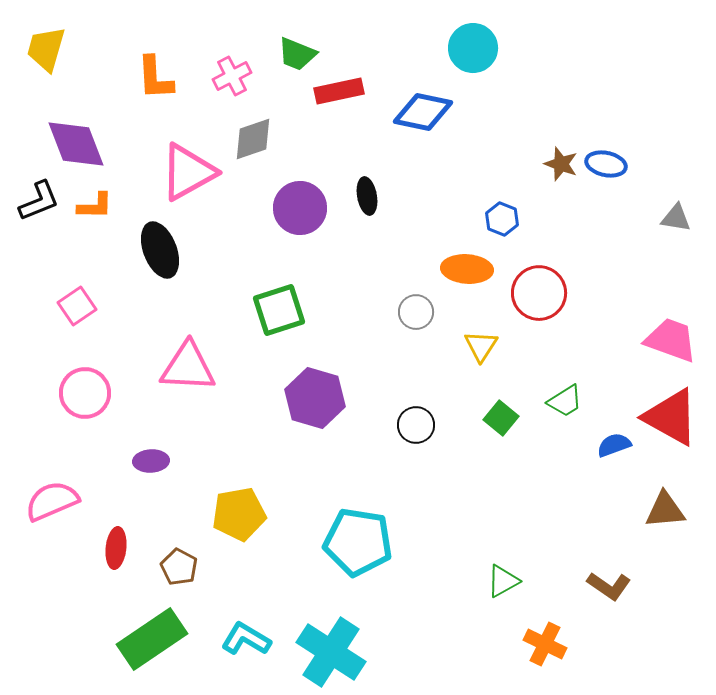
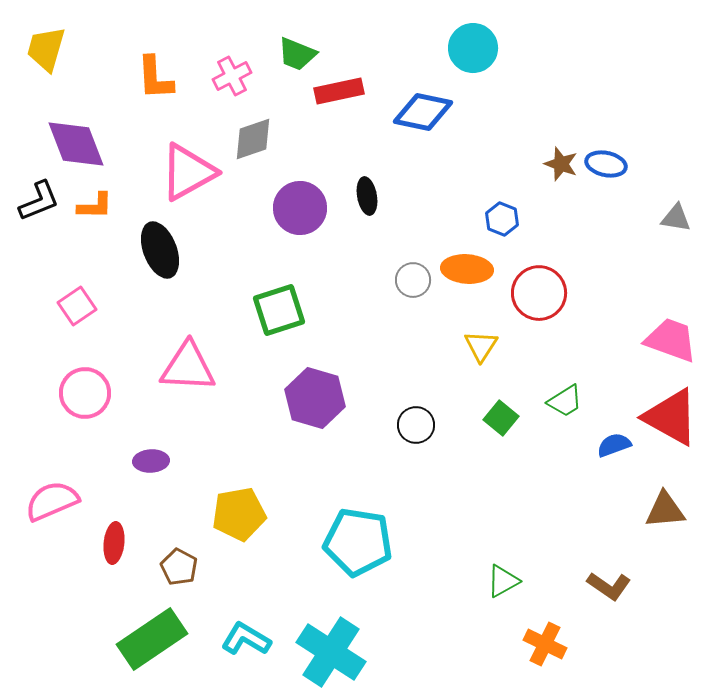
gray circle at (416, 312): moved 3 px left, 32 px up
red ellipse at (116, 548): moved 2 px left, 5 px up
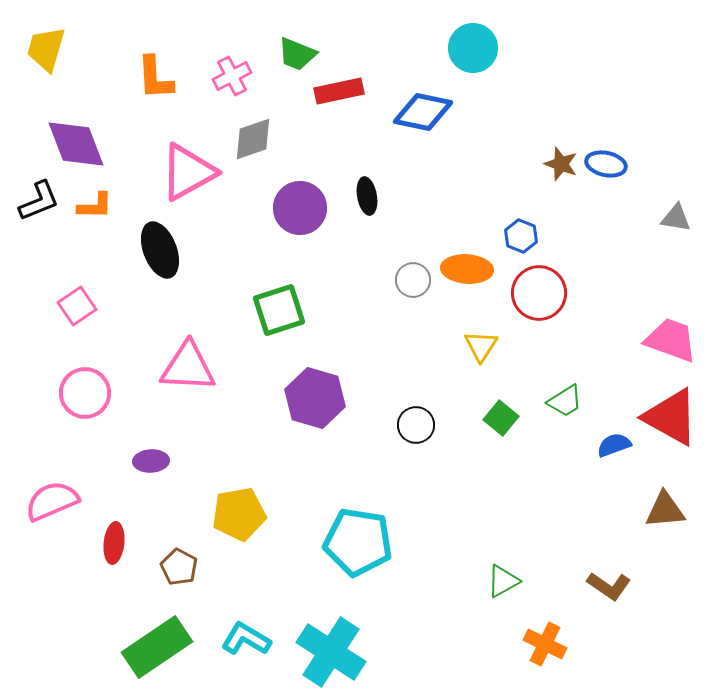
blue hexagon at (502, 219): moved 19 px right, 17 px down
green rectangle at (152, 639): moved 5 px right, 8 px down
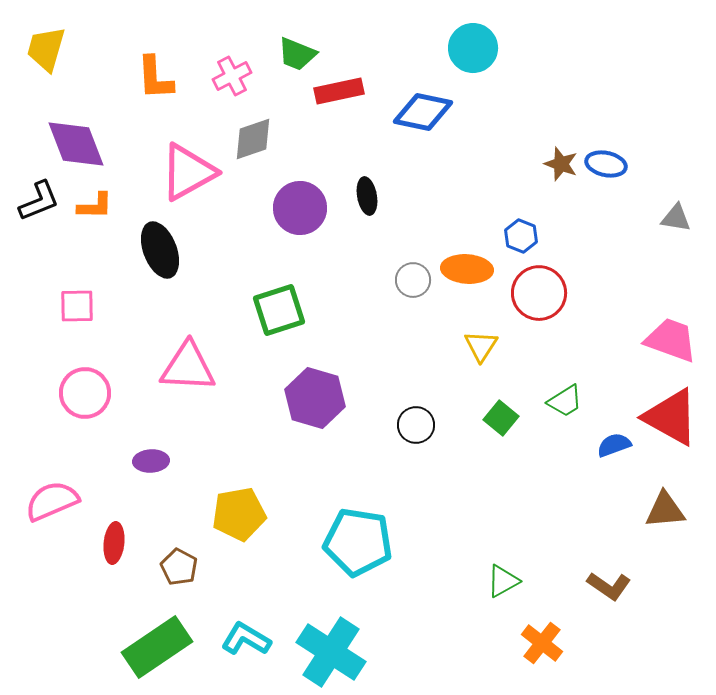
pink square at (77, 306): rotated 33 degrees clockwise
orange cross at (545, 644): moved 3 px left, 1 px up; rotated 12 degrees clockwise
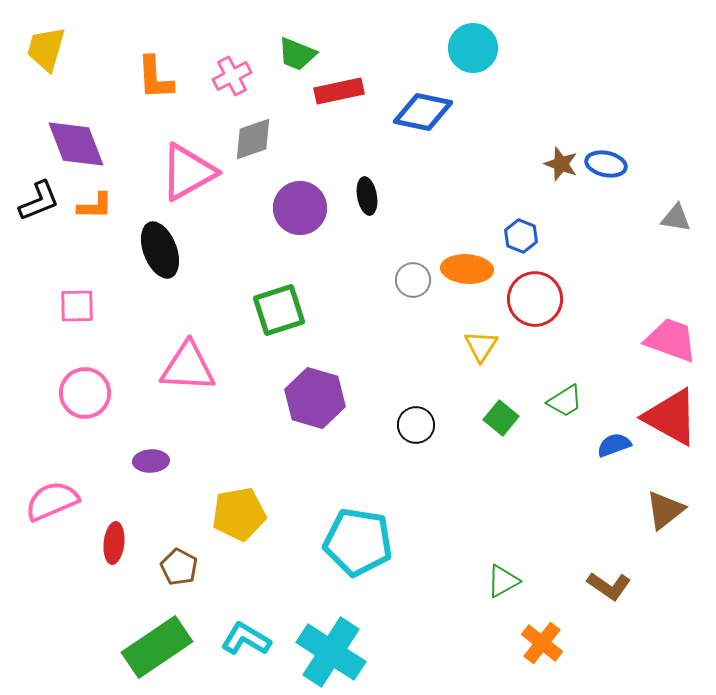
red circle at (539, 293): moved 4 px left, 6 px down
brown triangle at (665, 510): rotated 33 degrees counterclockwise
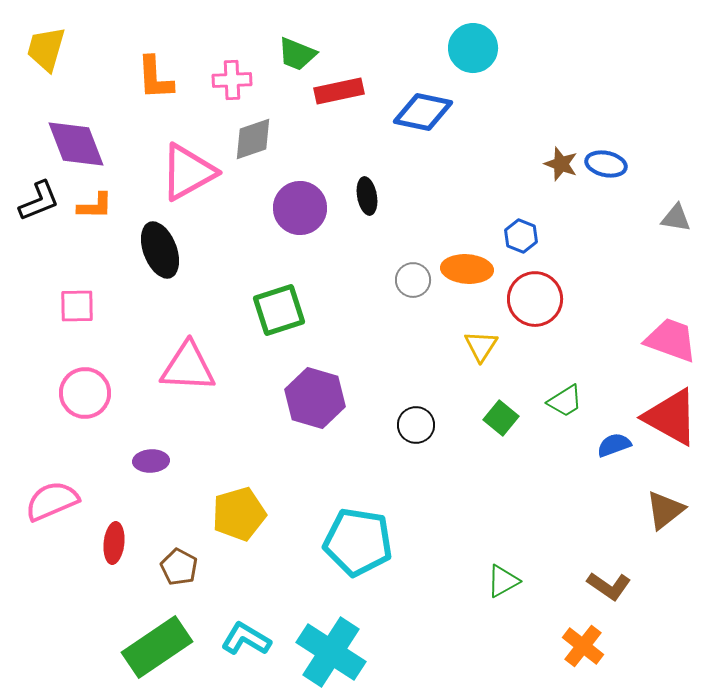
pink cross at (232, 76): moved 4 px down; rotated 24 degrees clockwise
yellow pentagon at (239, 514): rotated 6 degrees counterclockwise
orange cross at (542, 643): moved 41 px right, 3 px down
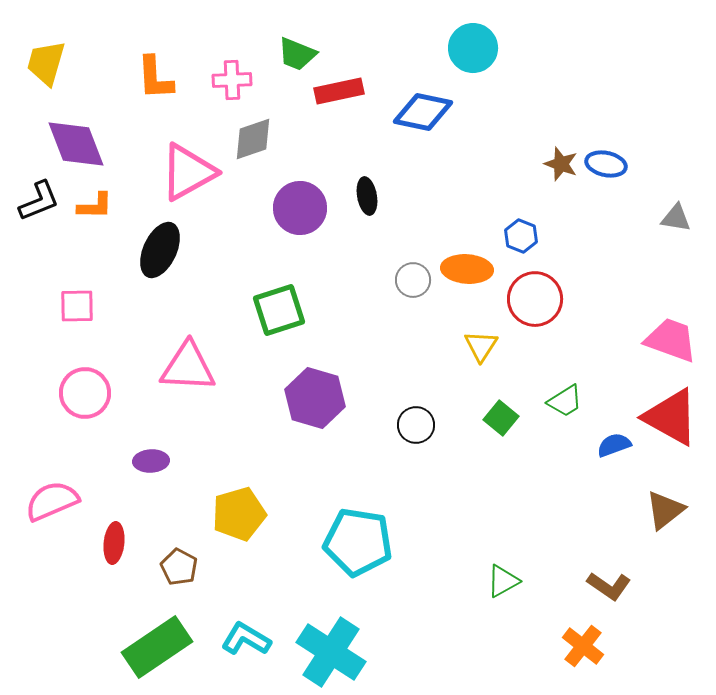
yellow trapezoid at (46, 49): moved 14 px down
black ellipse at (160, 250): rotated 46 degrees clockwise
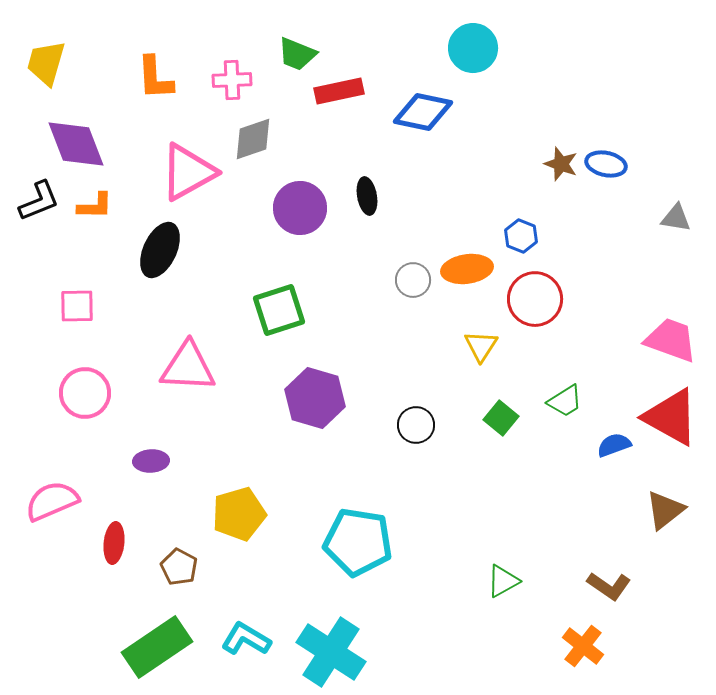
orange ellipse at (467, 269): rotated 12 degrees counterclockwise
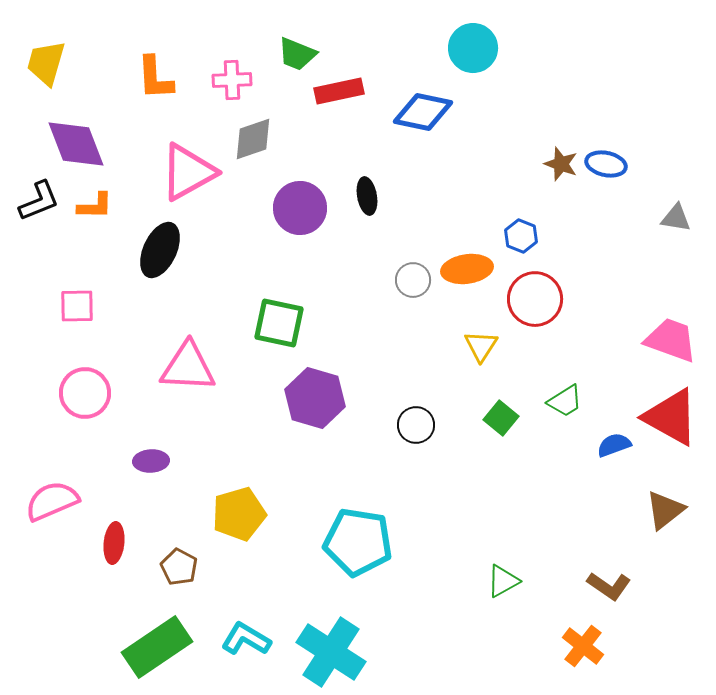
green square at (279, 310): moved 13 px down; rotated 30 degrees clockwise
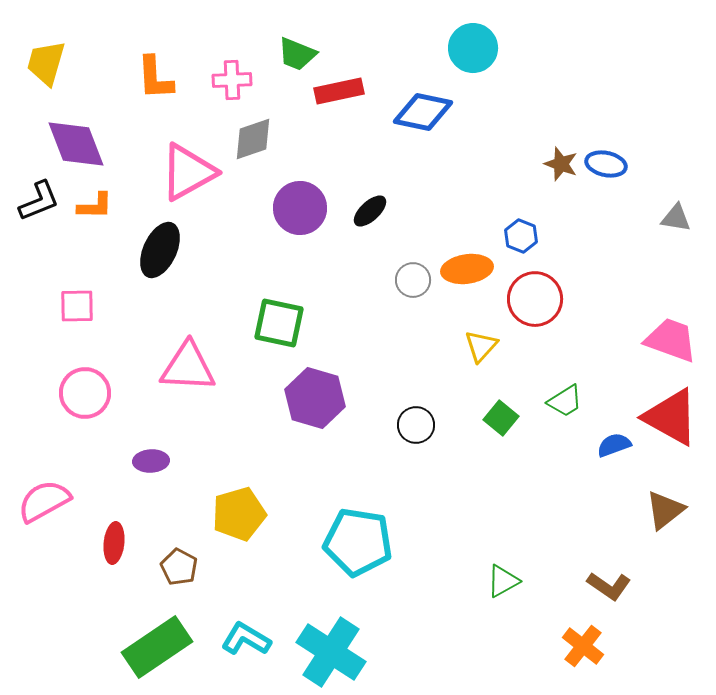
black ellipse at (367, 196): moved 3 px right, 15 px down; rotated 57 degrees clockwise
yellow triangle at (481, 346): rotated 9 degrees clockwise
pink semicircle at (52, 501): moved 8 px left; rotated 6 degrees counterclockwise
